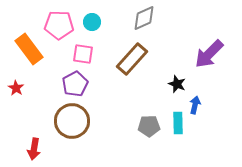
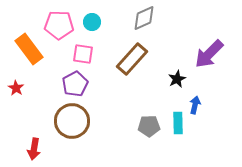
black star: moved 5 px up; rotated 24 degrees clockwise
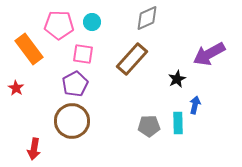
gray diamond: moved 3 px right
purple arrow: rotated 16 degrees clockwise
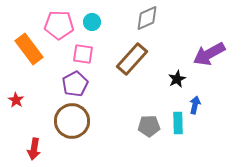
red star: moved 12 px down
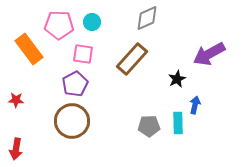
red star: rotated 28 degrees counterclockwise
red arrow: moved 18 px left
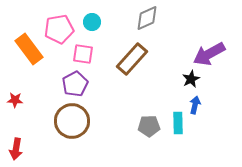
pink pentagon: moved 4 px down; rotated 12 degrees counterclockwise
black star: moved 14 px right
red star: moved 1 px left
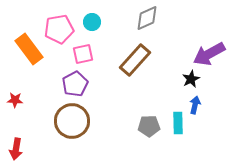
pink square: rotated 20 degrees counterclockwise
brown rectangle: moved 3 px right, 1 px down
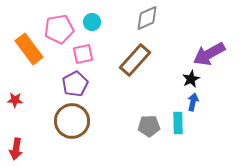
blue arrow: moved 2 px left, 3 px up
